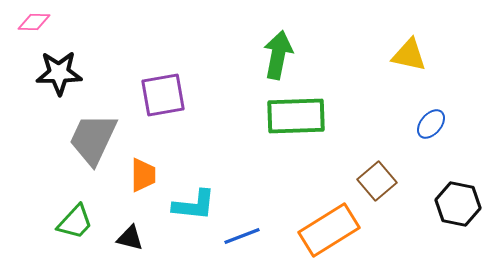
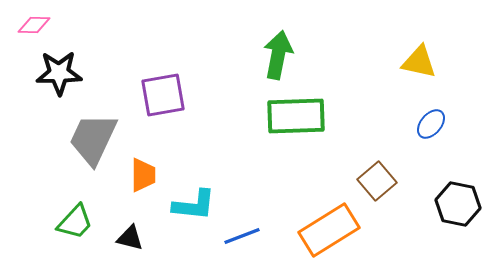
pink diamond: moved 3 px down
yellow triangle: moved 10 px right, 7 px down
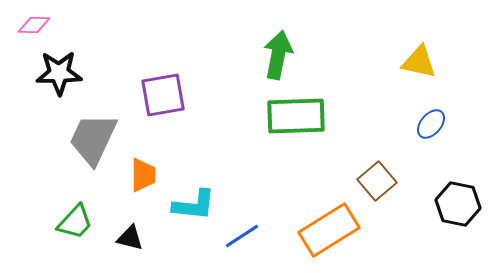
blue line: rotated 12 degrees counterclockwise
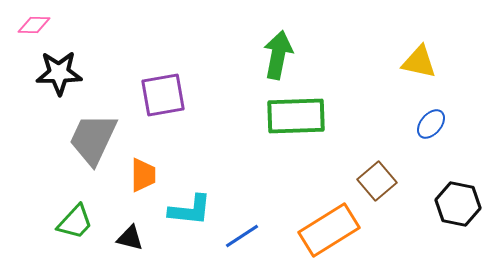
cyan L-shape: moved 4 px left, 5 px down
